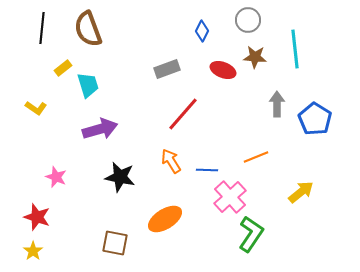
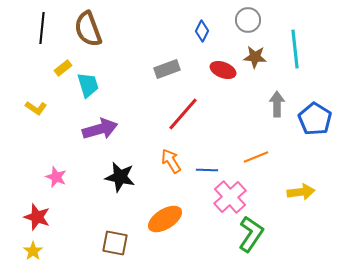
yellow arrow: rotated 32 degrees clockwise
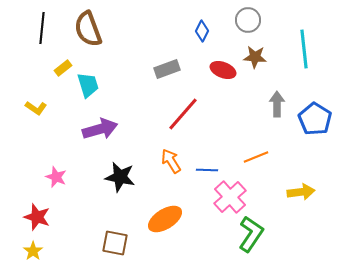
cyan line: moved 9 px right
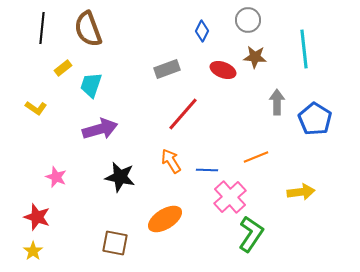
cyan trapezoid: moved 3 px right; rotated 144 degrees counterclockwise
gray arrow: moved 2 px up
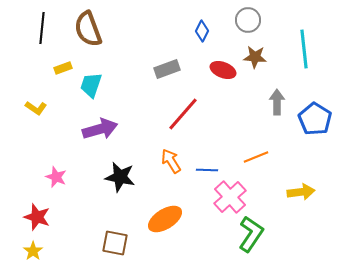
yellow rectangle: rotated 18 degrees clockwise
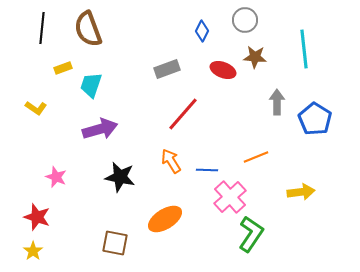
gray circle: moved 3 px left
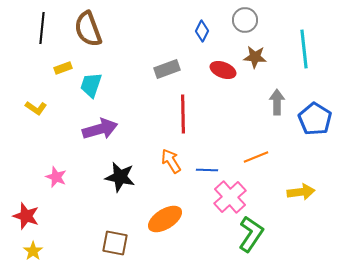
red line: rotated 42 degrees counterclockwise
red star: moved 11 px left, 1 px up
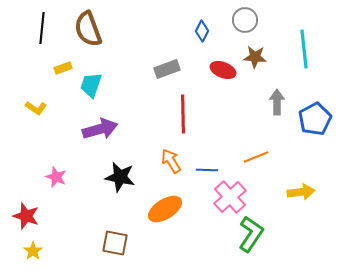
blue pentagon: rotated 12 degrees clockwise
orange ellipse: moved 10 px up
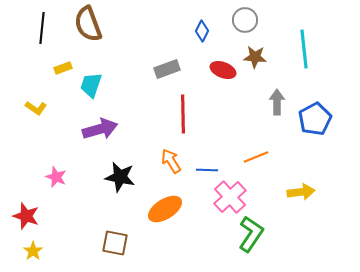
brown semicircle: moved 5 px up
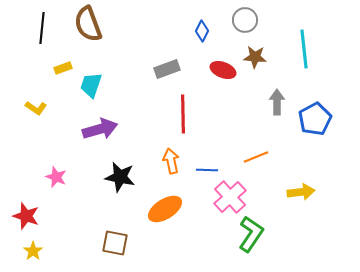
orange arrow: rotated 20 degrees clockwise
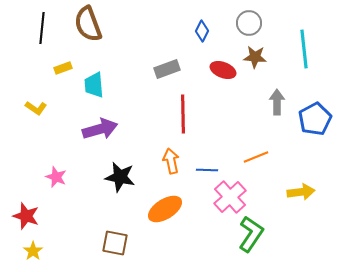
gray circle: moved 4 px right, 3 px down
cyan trapezoid: moved 3 px right; rotated 24 degrees counterclockwise
